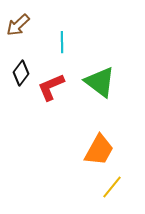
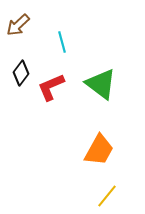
cyan line: rotated 15 degrees counterclockwise
green triangle: moved 1 px right, 2 px down
yellow line: moved 5 px left, 9 px down
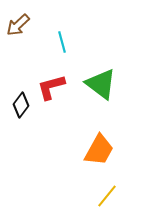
black diamond: moved 32 px down
red L-shape: rotated 8 degrees clockwise
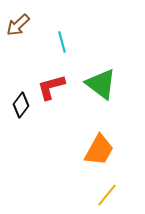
yellow line: moved 1 px up
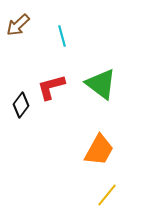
cyan line: moved 6 px up
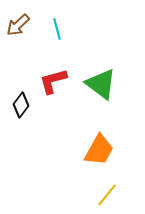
cyan line: moved 5 px left, 7 px up
red L-shape: moved 2 px right, 6 px up
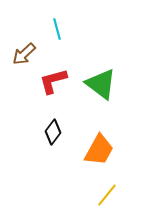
brown arrow: moved 6 px right, 29 px down
black diamond: moved 32 px right, 27 px down
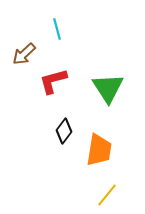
green triangle: moved 7 px right, 4 px down; rotated 20 degrees clockwise
black diamond: moved 11 px right, 1 px up
orange trapezoid: rotated 20 degrees counterclockwise
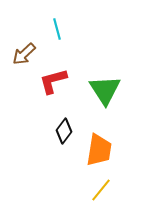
green triangle: moved 3 px left, 2 px down
yellow line: moved 6 px left, 5 px up
